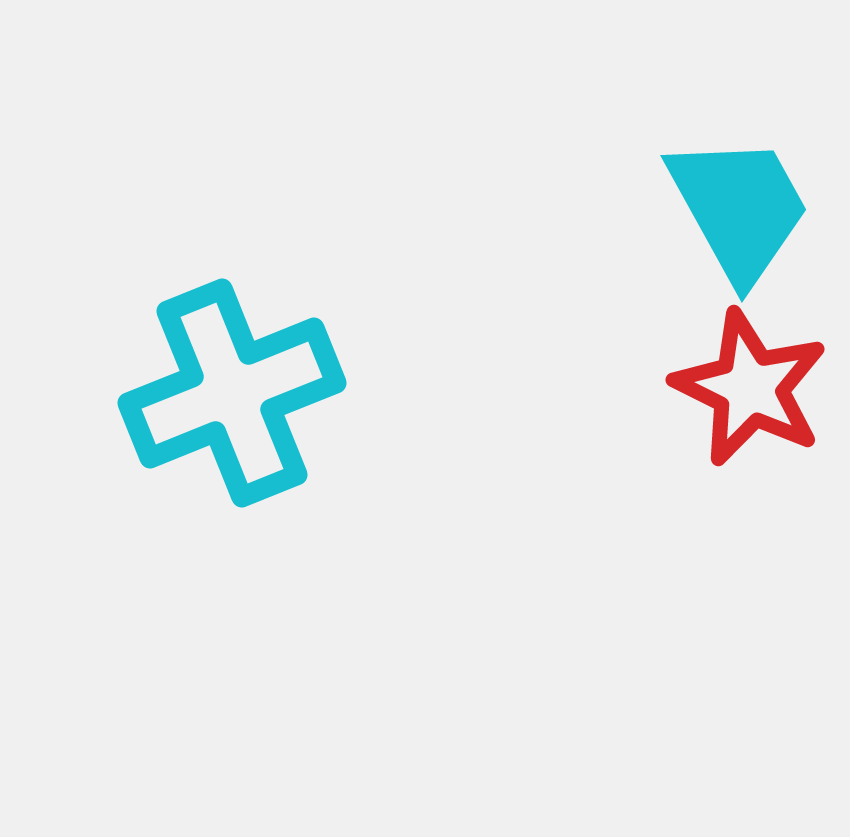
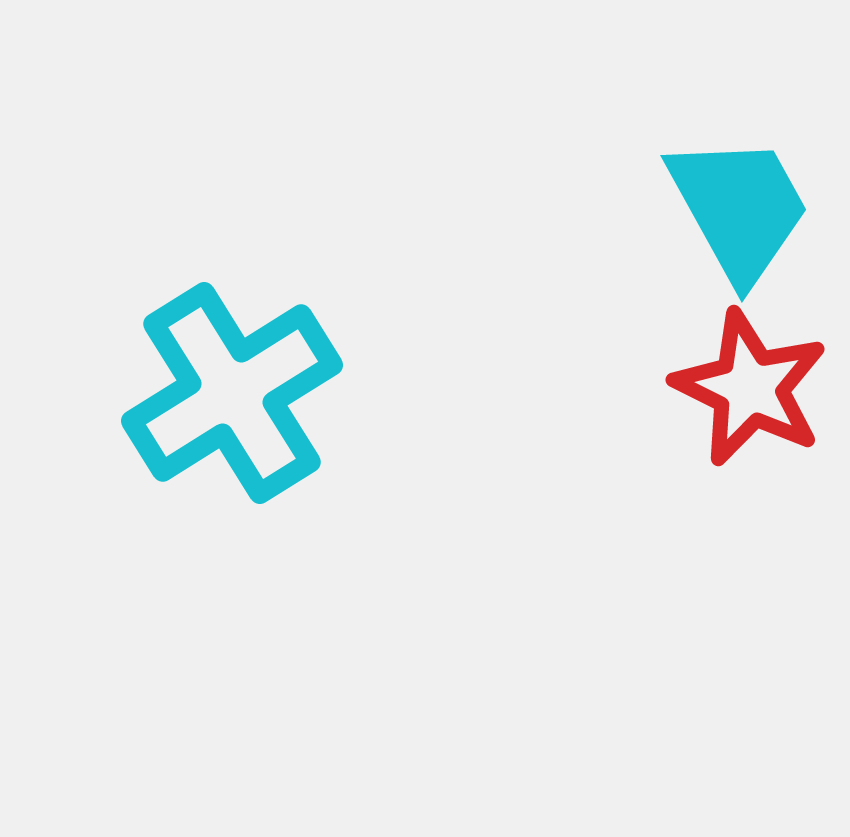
cyan cross: rotated 10 degrees counterclockwise
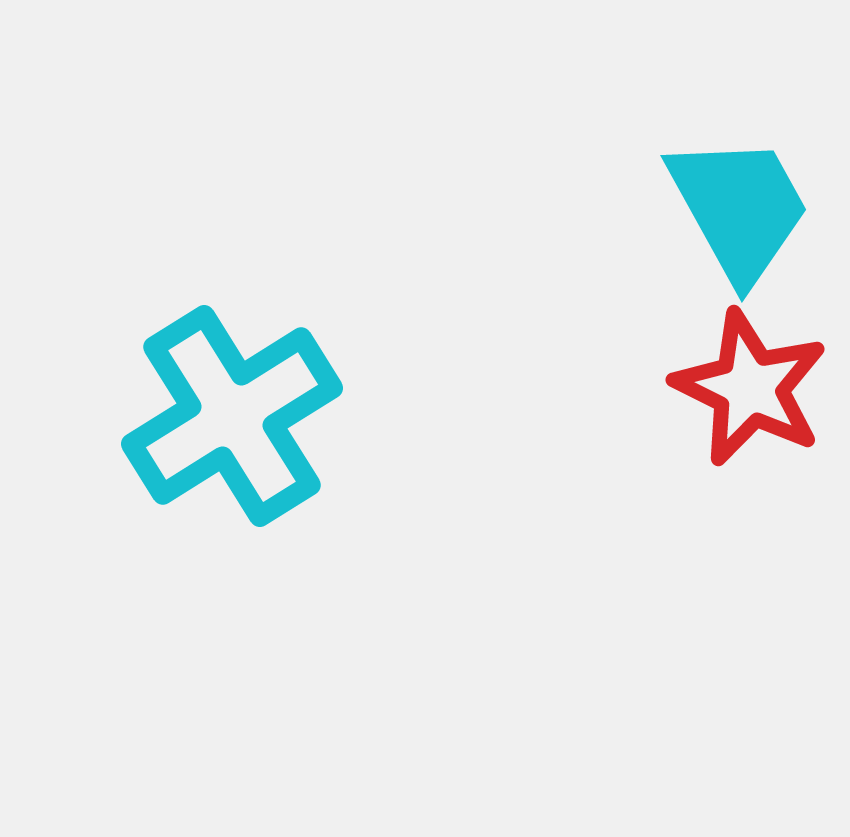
cyan cross: moved 23 px down
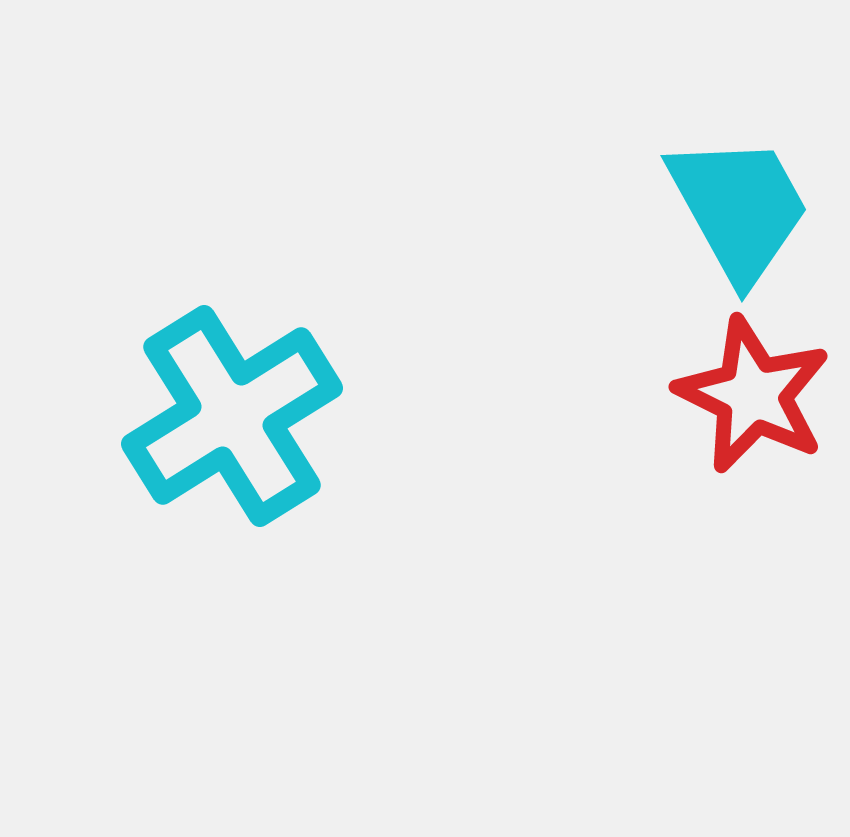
red star: moved 3 px right, 7 px down
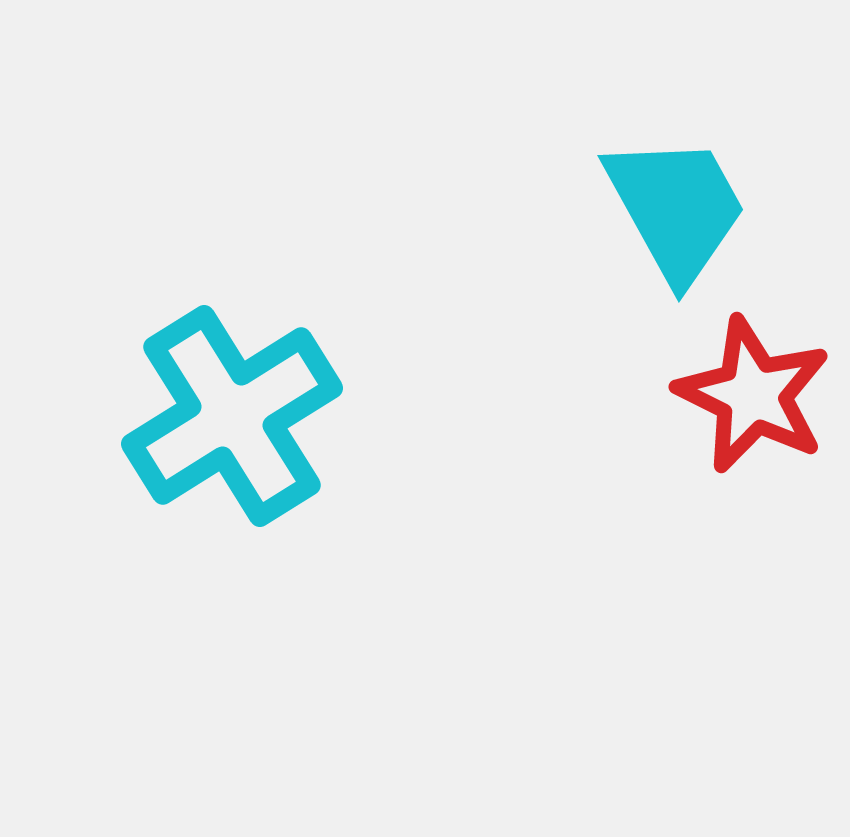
cyan trapezoid: moved 63 px left
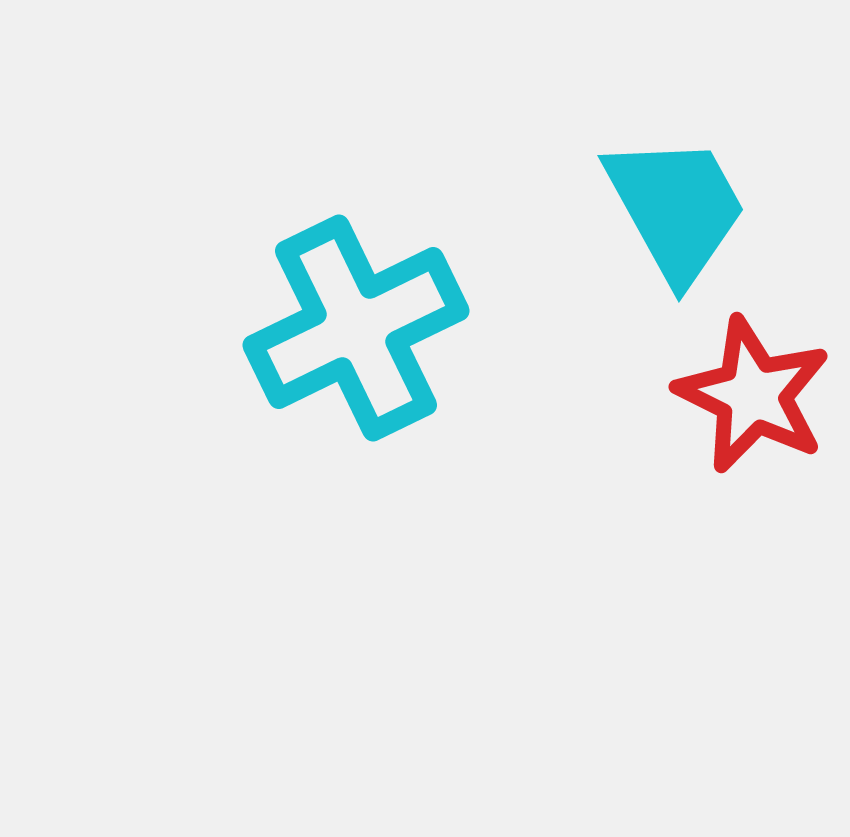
cyan cross: moved 124 px right, 88 px up; rotated 6 degrees clockwise
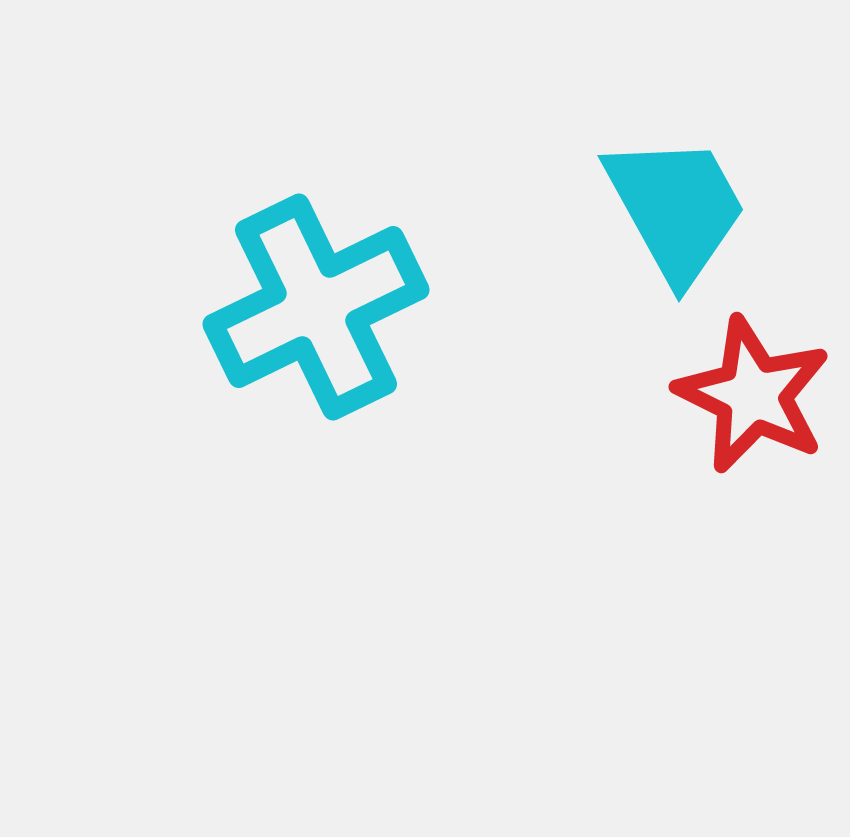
cyan cross: moved 40 px left, 21 px up
